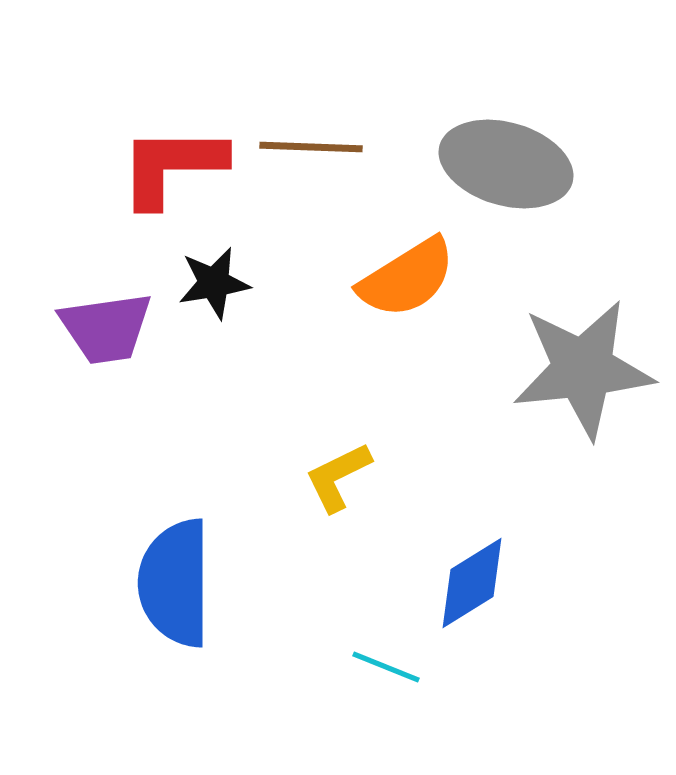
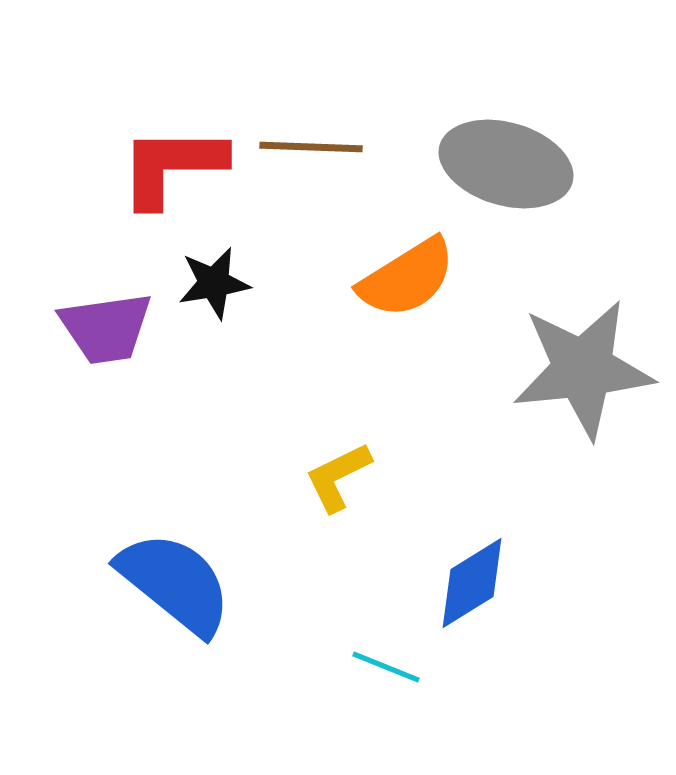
blue semicircle: rotated 129 degrees clockwise
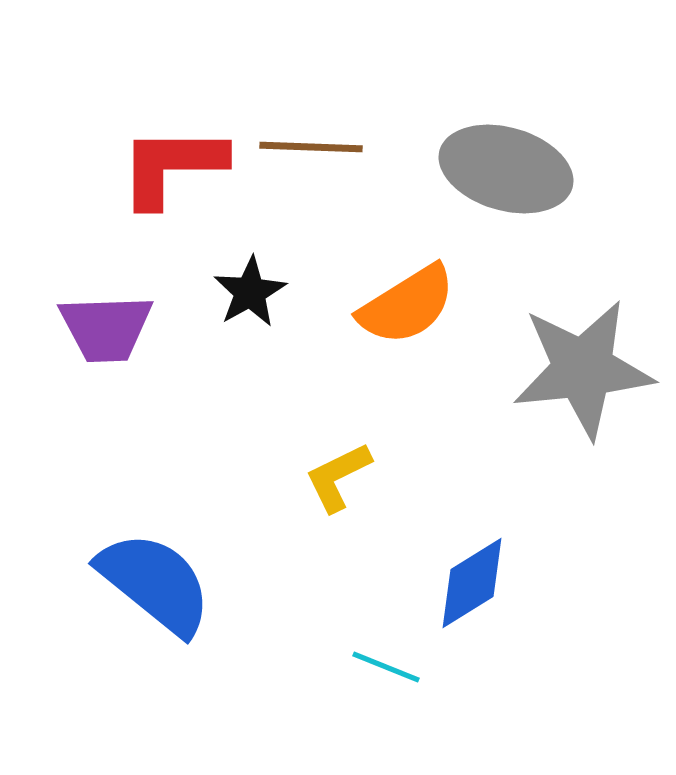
gray ellipse: moved 5 px down
orange semicircle: moved 27 px down
black star: moved 36 px right, 9 px down; rotated 20 degrees counterclockwise
purple trapezoid: rotated 6 degrees clockwise
blue semicircle: moved 20 px left
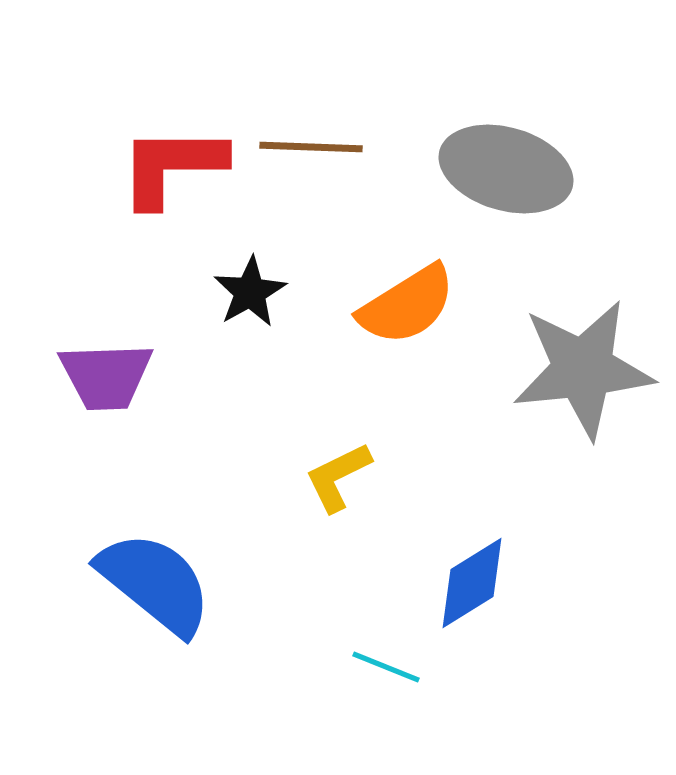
purple trapezoid: moved 48 px down
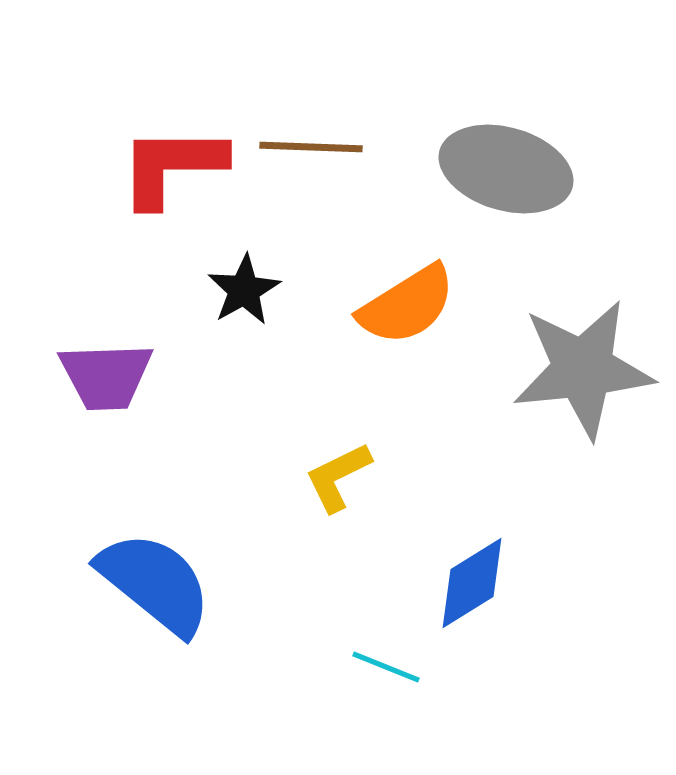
black star: moved 6 px left, 2 px up
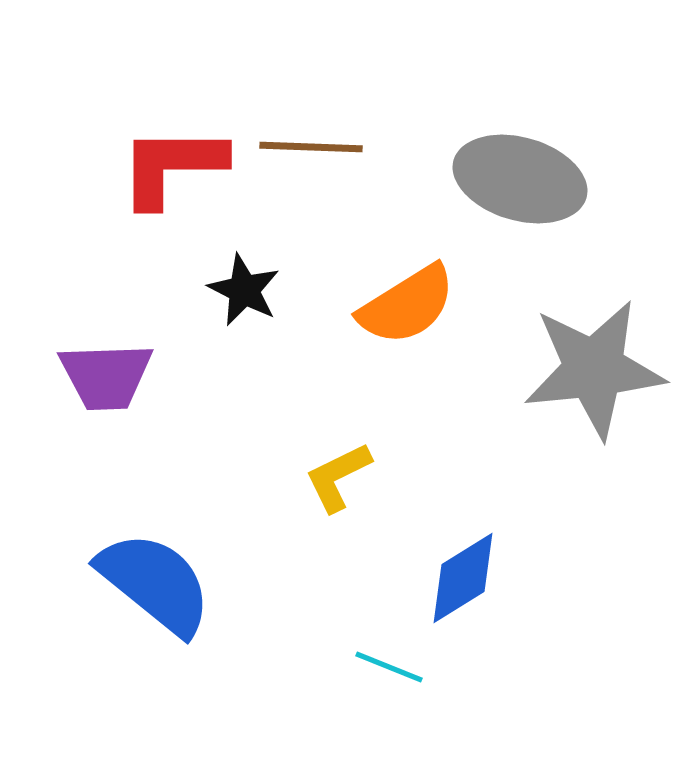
gray ellipse: moved 14 px right, 10 px down
black star: rotated 16 degrees counterclockwise
gray star: moved 11 px right
blue diamond: moved 9 px left, 5 px up
cyan line: moved 3 px right
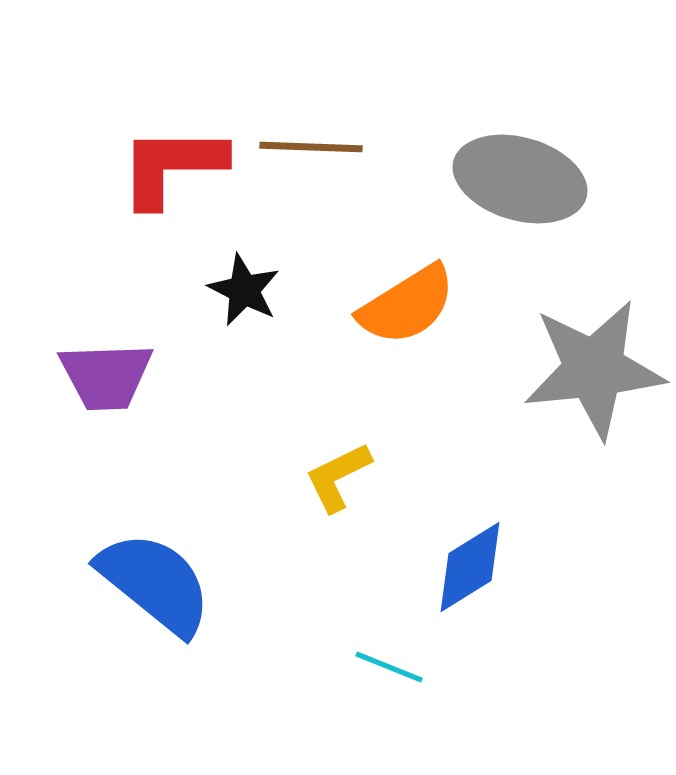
blue diamond: moved 7 px right, 11 px up
